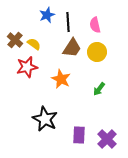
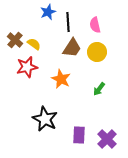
blue star: moved 1 px right, 3 px up
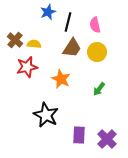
black line: rotated 18 degrees clockwise
yellow semicircle: rotated 32 degrees counterclockwise
black star: moved 1 px right, 4 px up
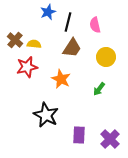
yellow circle: moved 9 px right, 5 px down
purple cross: moved 3 px right
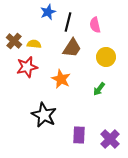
brown cross: moved 1 px left, 1 px down
black star: moved 2 px left
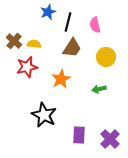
orange star: rotated 18 degrees clockwise
green arrow: rotated 40 degrees clockwise
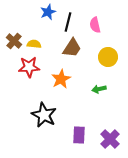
yellow circle: moved 2 px right
red star: moved 2 px right; rotated 10 degrees clockwise
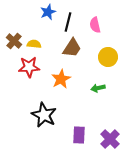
green arrow: moved 1 px left, 1 px up
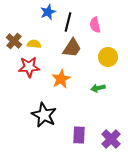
purple cross: moved 1 px right
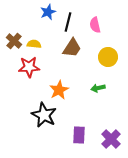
orange star: moved 2 px left, 11 px down
